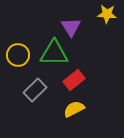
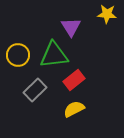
green triangle: moved 2 px down; rotated 8 degrees counterclockwise
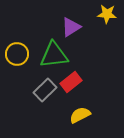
purple triangle: rotated 30 degrees clockwise
yellow circle: moved 1 px left, 1 px up
red rectangle: moved 3 px left, 2 px down
gray rectangle: moved 10 px right
yellow semicircle: moved 6 px right, 6 px down
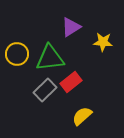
yellow star: moved 4 px left, 28 px down
green triangle: moved 4 px left, 3 px down
yellow semicircle: moved 2 px right, 1 px down; rotated 15 degrees counterclockwise
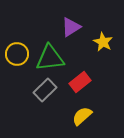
yellow star: rotated 24 degrees clockwise
red rectangle: moved 9 px right
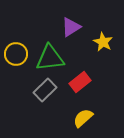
yellow circle: moved 1 px left
yellow semicircle: moved 1 px right, 2 px down
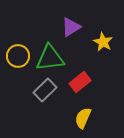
yellow circle: moved 2 px right, 2 px down
yellow semicircle: rotated 25 degrees counterclockwise
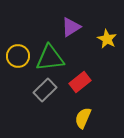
yellow star: moved 4 px right, 3 px up
